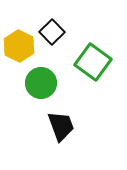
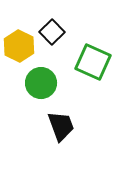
green square: rotated 12 degrees counterclockwise
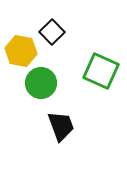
yellow hexagon: moved 2 px right, 5 px down; rotated 16 degrees counterclockwise
green square: moved 8 px right, 9 px down
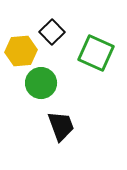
yellow hexagon: rotated 16 degrees counterclockwise
green square: moved 5 px left, 18 px up
